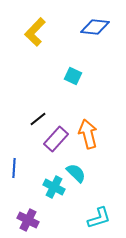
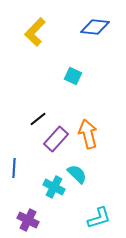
cyan semicircle: moved 1 px right, 1 px down
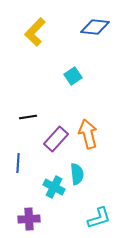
cyan square: rotated 30 degrees clockwise
black line: moved 10 px left, 2 px up; rotated 30 degrees clockwise
blue line: moved 4 px right, 5 px up
cyan semicircle: rotated 40 degrees clockwise
purple cross: moved 1 px right, 1 px up; rotated 30 degrees counterclockwise
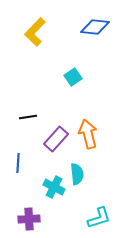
cyan square: moved 1 px down
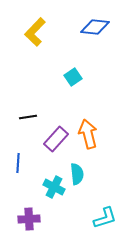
cyan L-shape: moved 6 px right
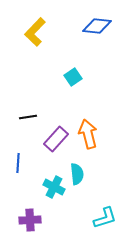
blue diamond: moved 2 px right, 1 px up
purple cross: moved 1 px right, 1 px down
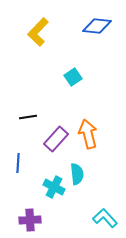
yellow L-shape: moved 3 px right
cyan L-shape: rotated 115 degrees counterclockwise
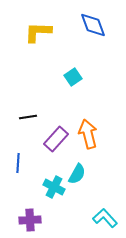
blue diamond: moved 4 px left, 1 px up; rotated 64 degrees clockwise
yellow L-shape: rotated 48 degrees clockwise
cyan semicircle: rotated 35 degrees clockwise
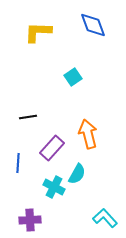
purple rectangle: moved 4 px left, 9 px down
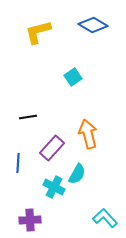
blue diamond: rotated 40 degrees counterclockwise
yellow L-shape: rotated 16 degrees counterclockwise
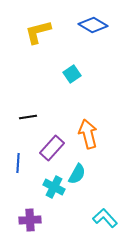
cyan square: moved 1 px left, 3 px up
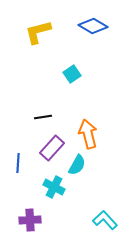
blue diamond: moved 1 px down
black line: moved 15 px right
cyan semicircle: moved 9 px up
cyan L-shape: moved 2 px down
